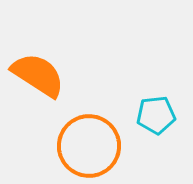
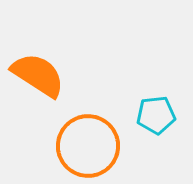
orange circle: moved 1 px left
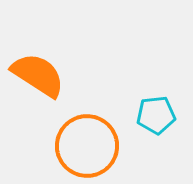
orange circle: moved 1 px left
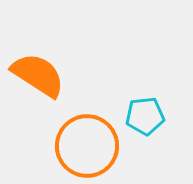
cyan pentagon: moved 11 px left, 1 px down
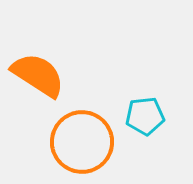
orange circle: moved 5 px left, 4 px up
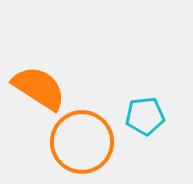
orange semicircle: moved 1 px right, 13 px down
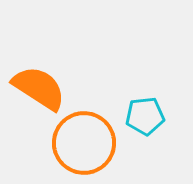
orange circle: moved 2 px right, 1 px down
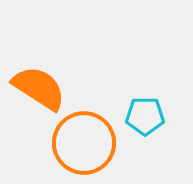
cyan pentagon: rotated 6 degrees clockwise
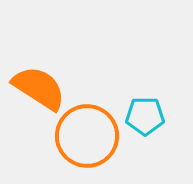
orange circle: moved 3 px right, 7 px up
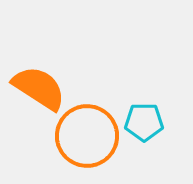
cyan pentagon: moved 1 px left, 6 px down
